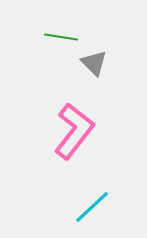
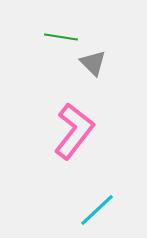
gray triangle: moved 1 px left
cyan line: moved 5 px right, 3 px down
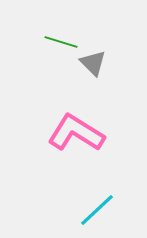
green line: moved 5 px down; rotated 8 degrees clockwise
pink L-shape: moved 2 px right, 2 px down; rotated 96 degrees counterclockwise
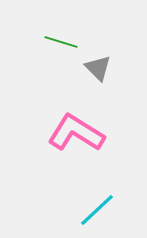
gray triangle: moved 5 px right, 5 px down
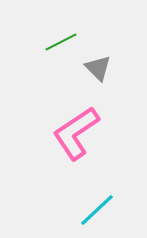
green line: rotated 44 degrees counterclockwise
pink L-shape: rotated 66 degrees counterclockwise
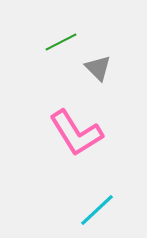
pink L-shape: rotated 88 degrees counterclockwise
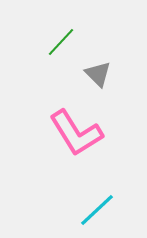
green line: rotated 20 degrees counterclockwise
gray triangle: moved 6 px down
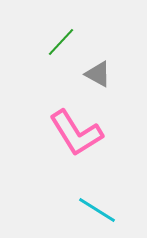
gray triangle: rotated 16 degrees counterclockwise
cyan line: rotated 75 degrees clockwise
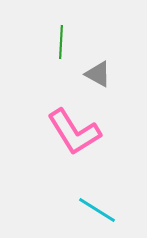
green line: rotated 40 degrees counterclockwise
pink L-shape: moved 2 px left, 1 px up
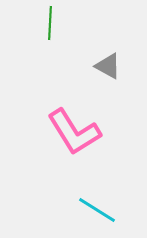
green line: moved 11 px left, 19 px up
gray triangle: moved 10 px right, 8 px up
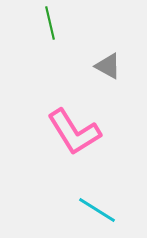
green line: rotated 16 degrees counterclockwise
